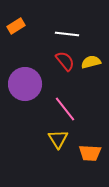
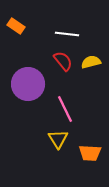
orange rectangle: rotated 66 degrees clockwise
red semicircle: moved 2 px left
purple circle: moved 3 px right
pink line: rotated 12 degrees clockwise
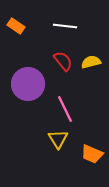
white line: moved 2 px left, 8 px up
orange trapezoid: moved 2 px right, 1 px down; rotated 20 degrees clockwise
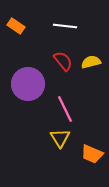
yellow triangle: moved 2 px right, 1 px up
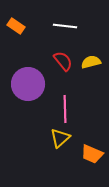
pink line: rotated 24 degrees clockwise
yellow triangle: rotated 20 degrees clockwise
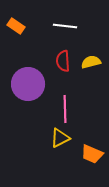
red semicircle: rotated 145 degrees counterclockwise
yellow triangle: rotated 15 degrees clockwise
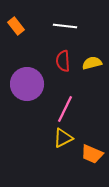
orange rectangle: rotated 18 degrees clockwise
yellow semicircle: moved 1 px right, 1 px down
purple circle: moved 1 px left
pink line: rotated 28 degrees clockwise
yellow triangle: moved 3 px right
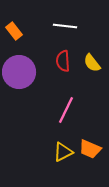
orange rectangle: moved 2 px left, 5 px down
yellow semicircle: rotated 114 degrees counterclockwise
purple circle: moved 8 px left, 12 px up
pink line: moved 1 px right, 1 px down
yellow triangle: moved 14 px down
orange trapezoid: moved 2 px left, 5 px up
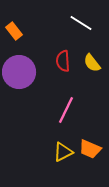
white line: moved 16 px right, 3 px up; rotated 25 degrees clockwise
